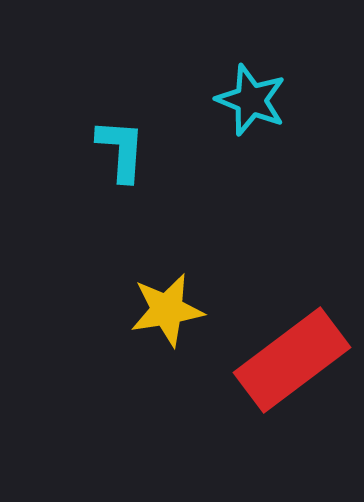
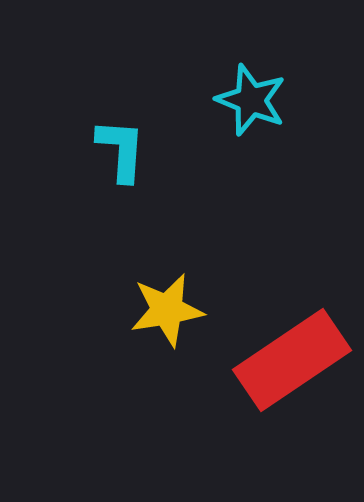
red rectangle: rotated 3 degrees clockwise
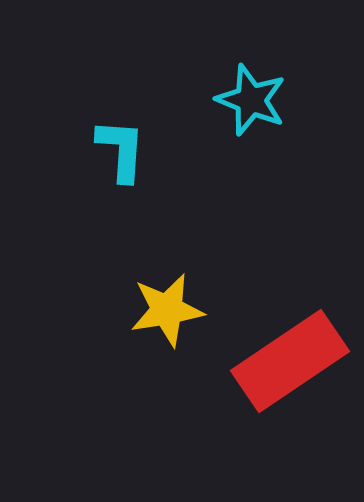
red rectangle: moved 2 px left, 1 px down
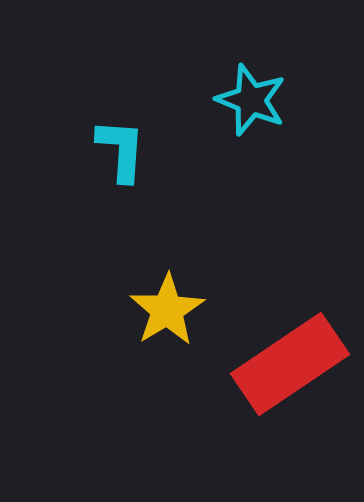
yellow star: rotated 22 degrees counterclockwise
red rectangle: moved 3 px down
